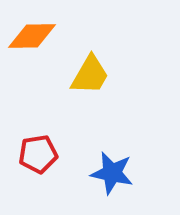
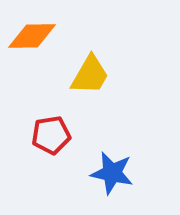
red pentagon: moved 13 px right, 19 px up
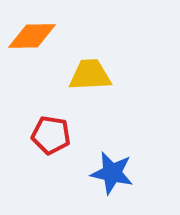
yellow trapezoid: rotated 123 degrees counterclockwise
red pentagon: rotated 18 degrees clockwise
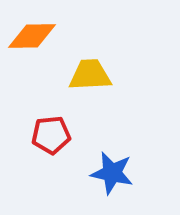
red pentagon: rotated 15 degrees counterclockwise
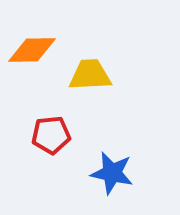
orange diamond: moved 14 px down
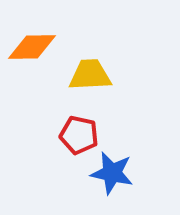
orange diamond: moved 3 px up
red pentagon: moved 28 px right; rotated 18 degrees clockwise
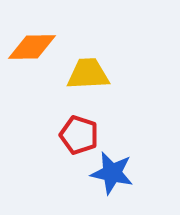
yellow trapezoid: moved 2 px left, 1 px up
red pentagon: rotated 6 degrees clockwise
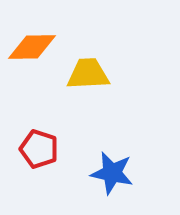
red pentagon: moved 40 px left, 14 px down
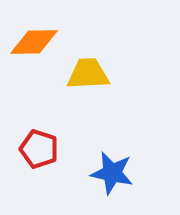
orange diamond: moved 2 px right, 5 px up
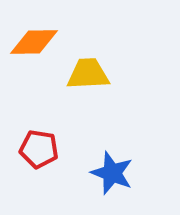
red pentagon: rotated 9 degrees counterclockwise
blue star: rotated 9 degrees clockwise
